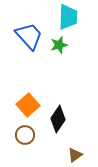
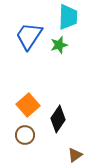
blue trapezoid: rotated 104 degrees counterclockwise
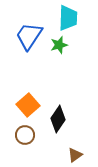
cyan trapezoid: moved 1 px down
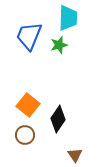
blue trapezoid: rotated 12 degrees counterclockwise
orange square: rotated 10 degrees counterclockwise
brown triangle: rotated 28 degrees counterclockwise
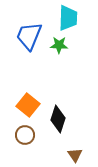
green star: rotated 18 degrees clockwise
black diamond: rotated 16 degrees counterclockwise
